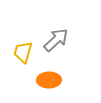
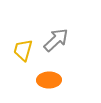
yellow trapezoid: moved 2 px up
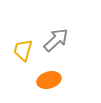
orange ellipse: rotated 15 degrees counterclockwise
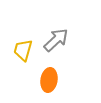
orange ellipse: rotated 65 degrees counterclockwise
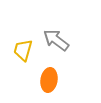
gray arrow: rotated 100 degrees counterclockwise
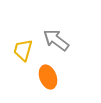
orange ellipse: moved 1 px left, 3 px up; rotated 30 degrees counterclockwise
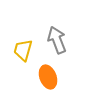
gray arrow: moved 1 px right; rotated 32 degrees clockwise
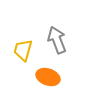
orange ellipse: rotated 50 degrees counterclockwise
